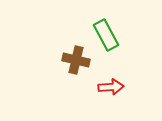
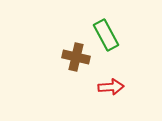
brown cross: moved 3 px up
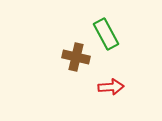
green rectangle: moved 1 px up
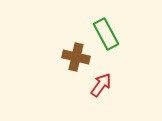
red arrow: moved 10 px left, 2 px up; rotated 50 degrees counterclockwise
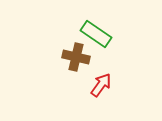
green rectangle: moved 10 px left; rotated 28 degrees counterclockwise
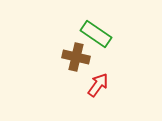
red arrow: moved 3 px left
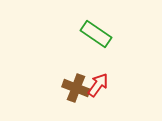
brown cross: moved 31 px down; rotated 8 degrees clockwise
